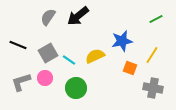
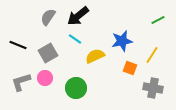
green line: moved 2 px right, 1 px down
cyan line: moved 6 px right, 21 px up
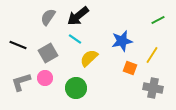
yellow semicircle: moved 6 px left, 2 px down; rotated 18 degrees counterclockwise
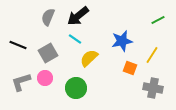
gray semicircle: rotated 12 degrees counterclockwise
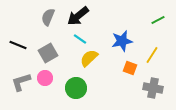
cyan line: moved 5 px right
